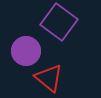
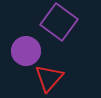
red triangle: rotated 32 degrees clockwise
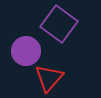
purple square: moved 2 px down
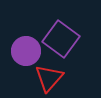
purple square: moved 2 px right, 15 px down
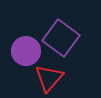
purple square: moved 1 px up
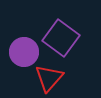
purple circle: moved 2 px left, 1 px down
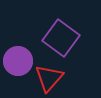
purple circle: moved 6 px left, 9 px down
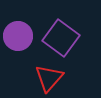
purple circle: moved 25 px up
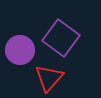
purple circle: moved 2 px right, 14 px down
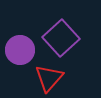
purple square: rotated 12 degrees clockwise
